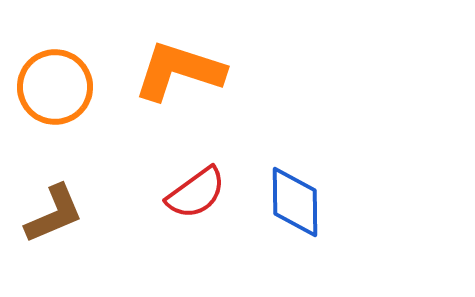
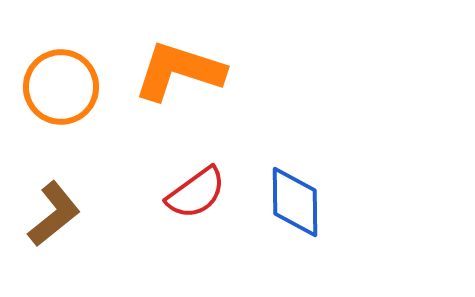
orange circle: moved 6 px right
brown L-shape: rotated 16 degrees counterclockwise
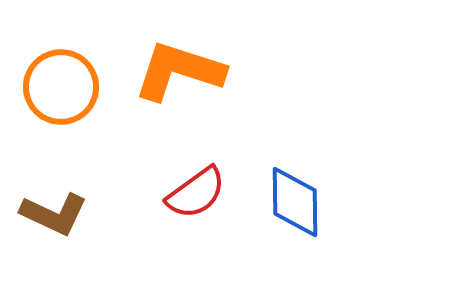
brown L-shape: rotated 64 degrees clockwise
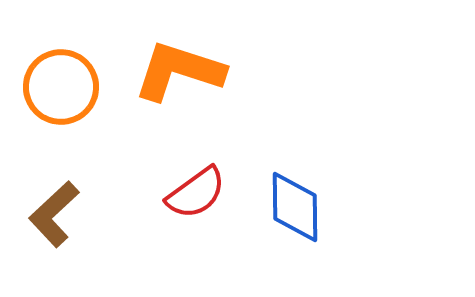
blue diamond: moved 5 px down
brown L-shape: rotated 112 degrees clockwise
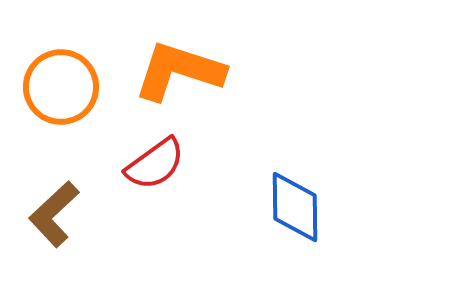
red semicircle: moved 41 px left, 29 px up
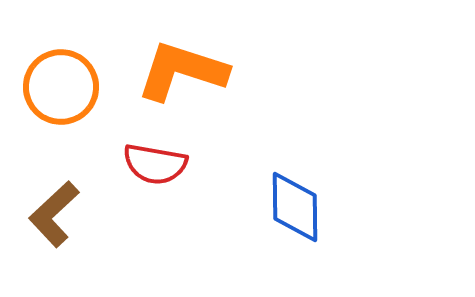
orange L-shape: moved 3 px right
red semicircle: rotated 46 degrees clockwise
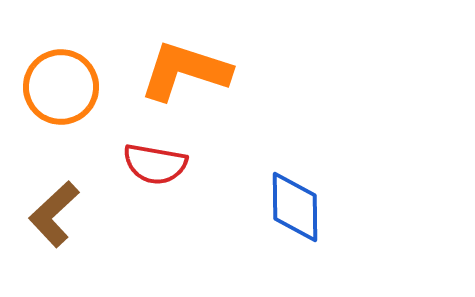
orange L-shape: moved 3 px right
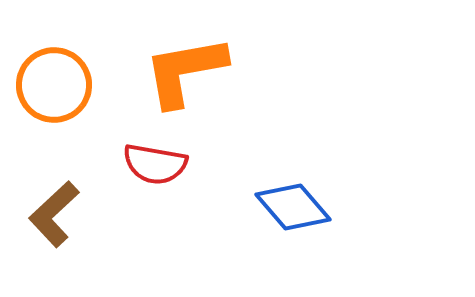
orange L-shape: rotated 28 degrees counterclockwise
orange circle: moved 7 px left, 2 px up
blue diamond: moved 2 px left; rotated 40 degrees counterclockwise
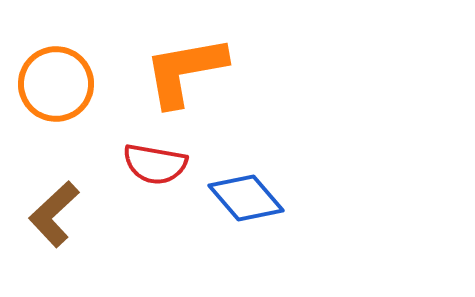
orange circle: moved 2 px right, 1 px up
blue diamond: moved 47 px left, 9 px up
